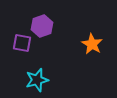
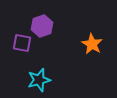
cyan star: moved 2 px right
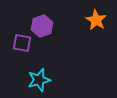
orange star: moved 4 px right, 24 px up
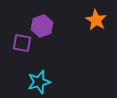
cyan star: moved 2 px down
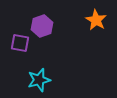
purple square: moved 2 px left
cyan star: moved 2 px up
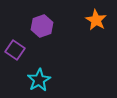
purple square: moved 5 px left, 7 px down; rotated 24 degrees clockwise
cyan star: rotated 15 degrees counterclockwise
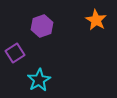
purple square: moved 3 px down; rotated 24 degrees clockwise
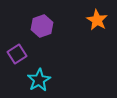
orange star: moved 1 px right
purple square: moved 2 px right, 1 px down
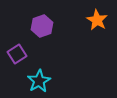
cyan star: moved 1 px down
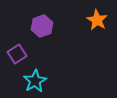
cyan star: moved 4 px left
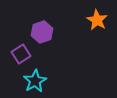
purple hexagon: moved 6 px down
purple square: moved 4 px right
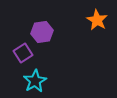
purple hexagon: rotated 10 degrees clockwise
purple square: moved 2 px right, 1 px up
